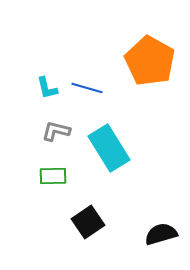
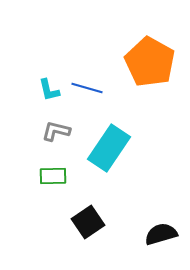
orange pentagon: moved 1 px down
cyan L-shape: moved 2 px right, 2 px down
cyan rectangle: rotated 66 degrees clockwise
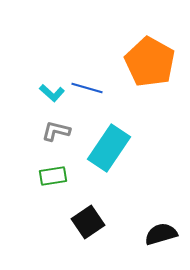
cyan L-shape: moved 3 px right, 3 px down; rotated 35 degrees counterclockwise
green rectangle: rotated 8 degrees counterclockwise
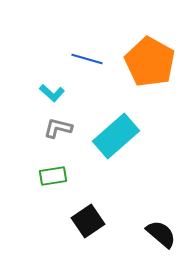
blue line: moved 29 px up
gray L-shape: moved 2 px right, 3 px up
cyan rectangle: moved 7 px right, 12 px up; rotated 15 degrees clockwise
black square: moved 1 px up
black semicircle: rotated 56 degrees clockwise
